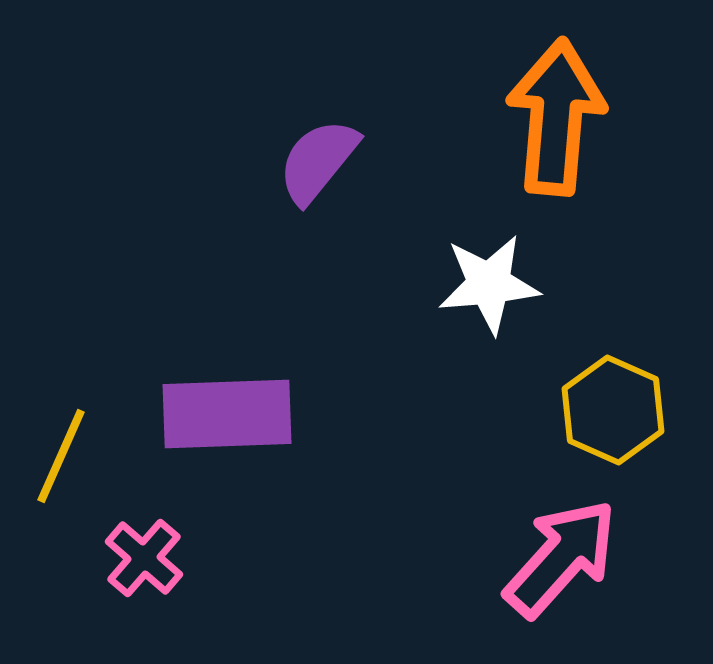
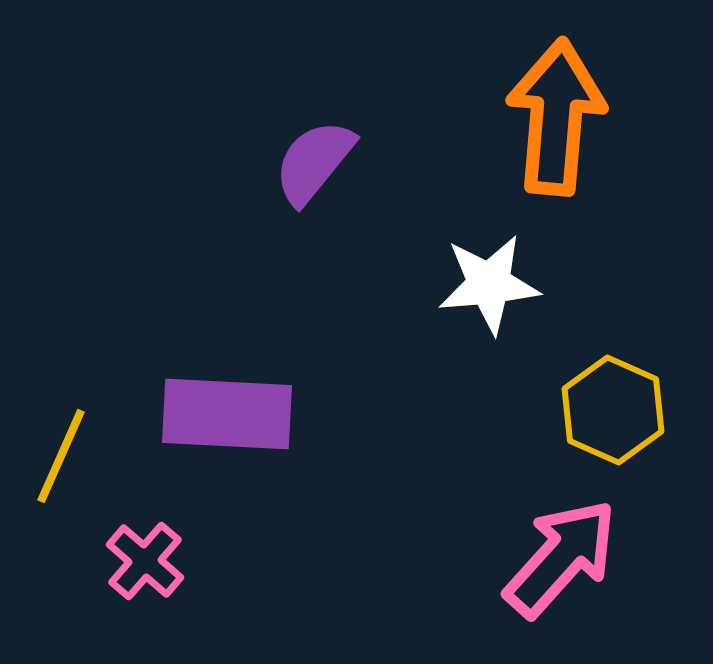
purple semicircle: moved 4 px left, 1 px down
purple rectangle: rotated 5 degrees clockwise
pink cross: moved 1 px right, 3 px down
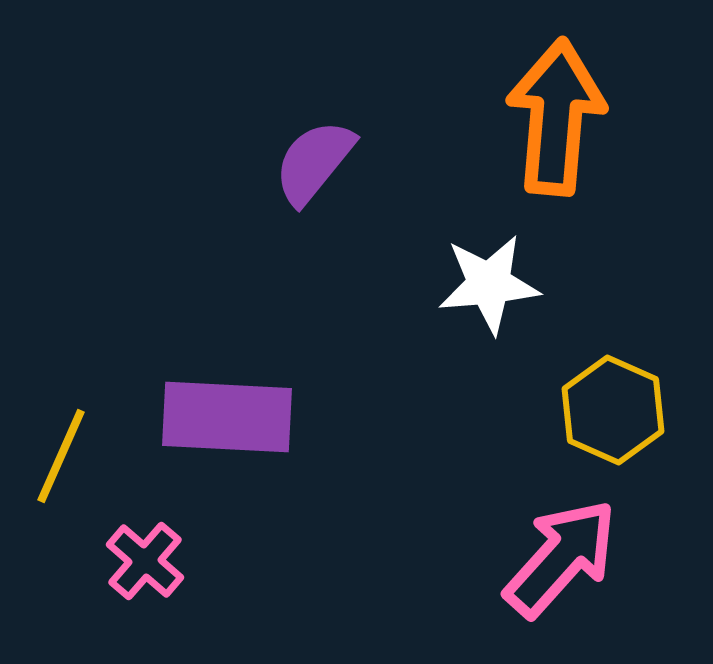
purple rectangle: moved 3 px down
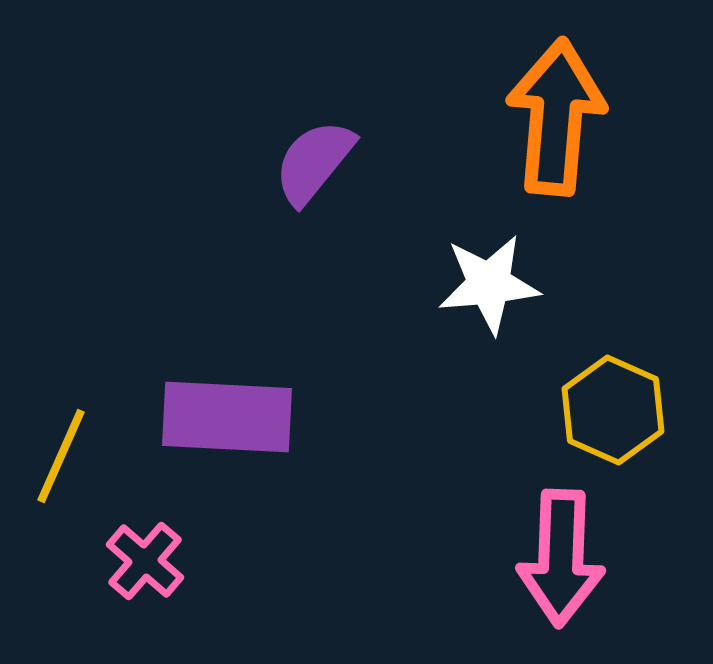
pink arrow: rotated 140 degrees clockwise
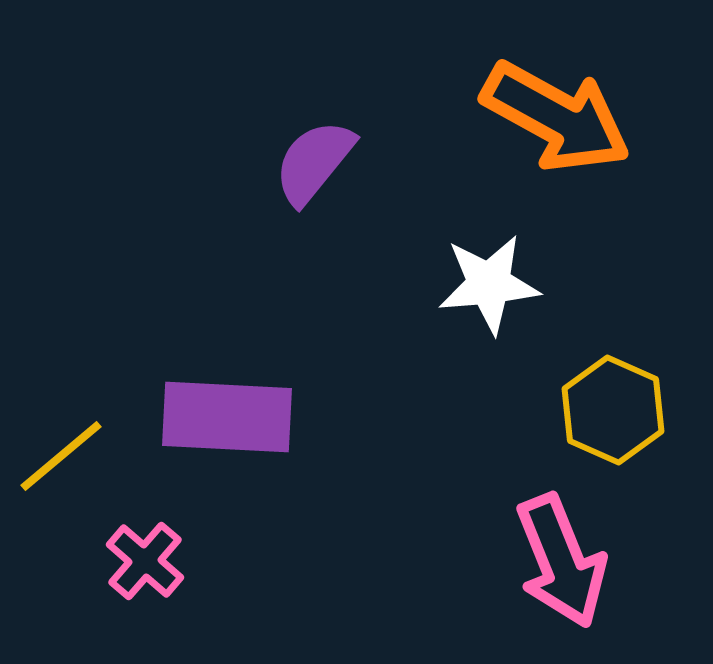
orange arrow: rotated 114 degrees clockwise
yellow line: rotated 26 degrees clockwise
pink arrow: moved 3 px down; rotated 24 degrees counterclockwise
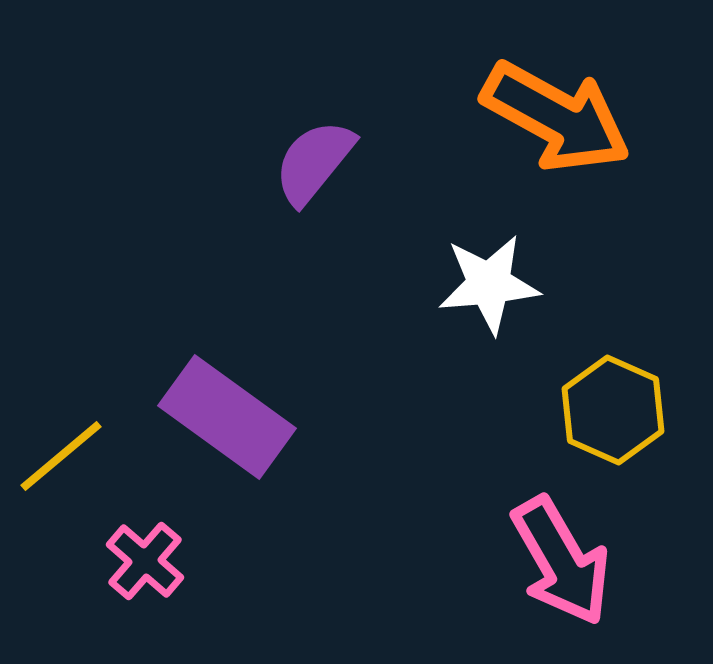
purple rectangle: rotated 33 degrees clockwise
pink arrow: rotated 8 degrees counterclockwise
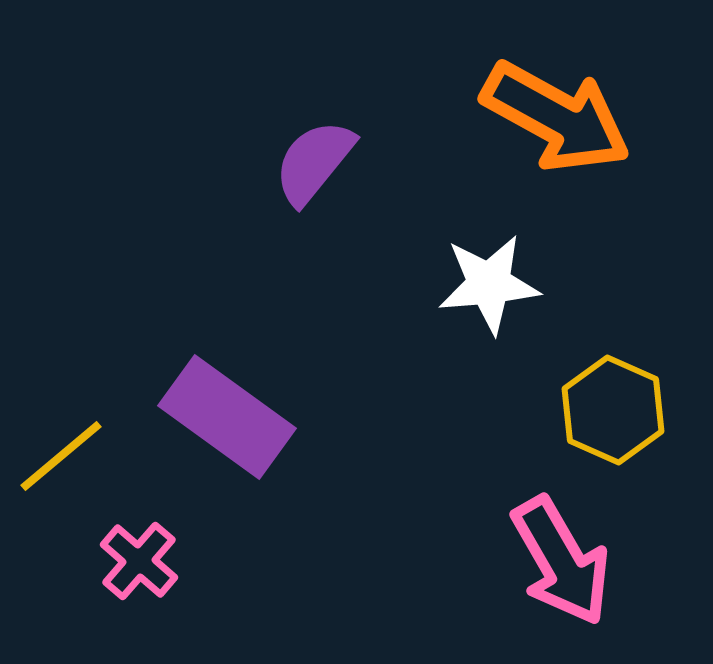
pink cross: moved 6 px left
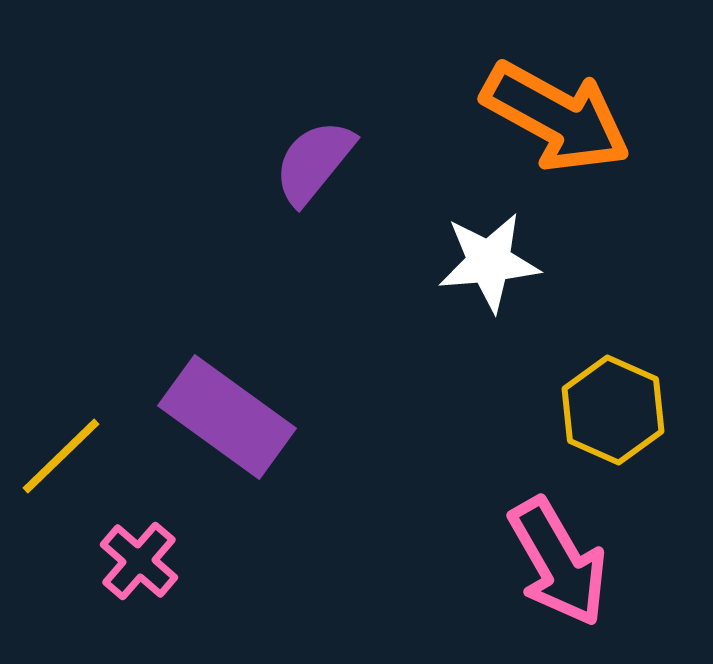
white star: moved 22 px up
yellow line: rotated 4 degrees counterclockwise
pink arrow: moved 3 px left, 1 px down
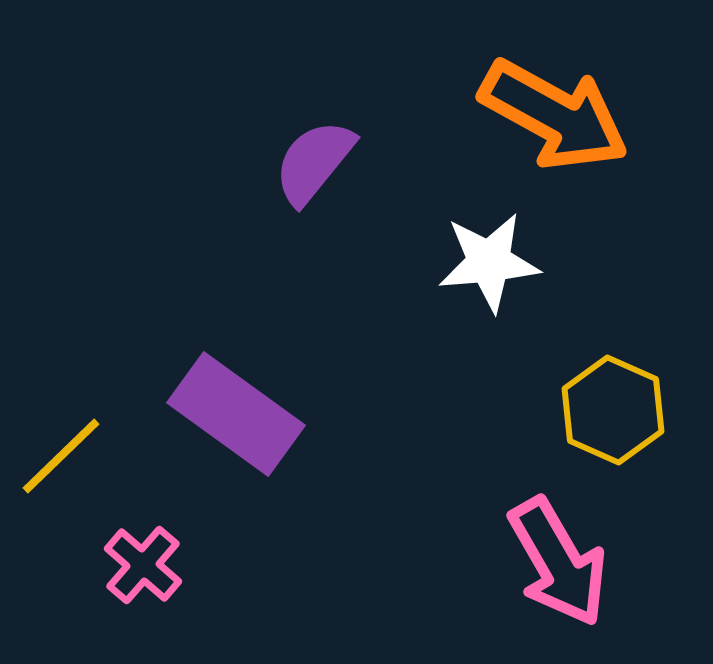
orange arrow: moved 2 px left, 2 px up
purple rectangle: moved 9 px right, 3 px up
pink cross: moved 4 px right, 4 px down
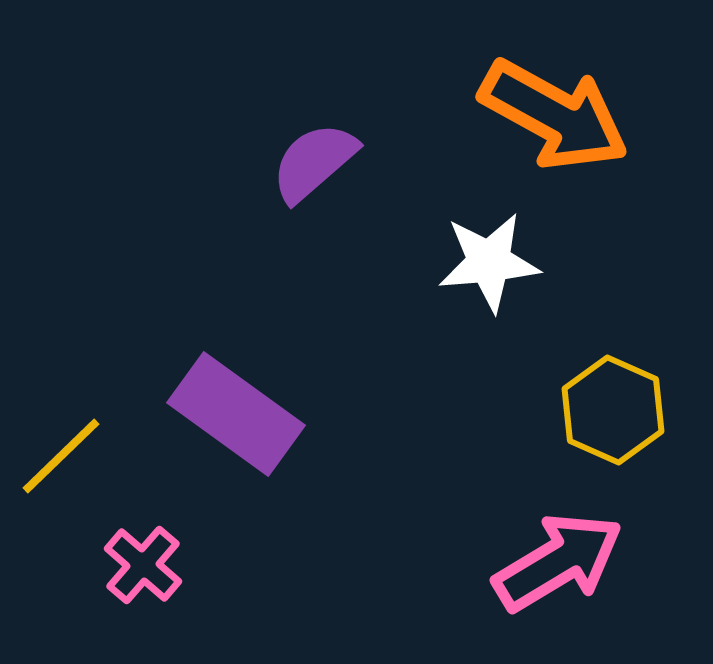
purple semicircle: rotated 10 degrees clockwise
pink arrow: rotated 91 degrees counterclockwise
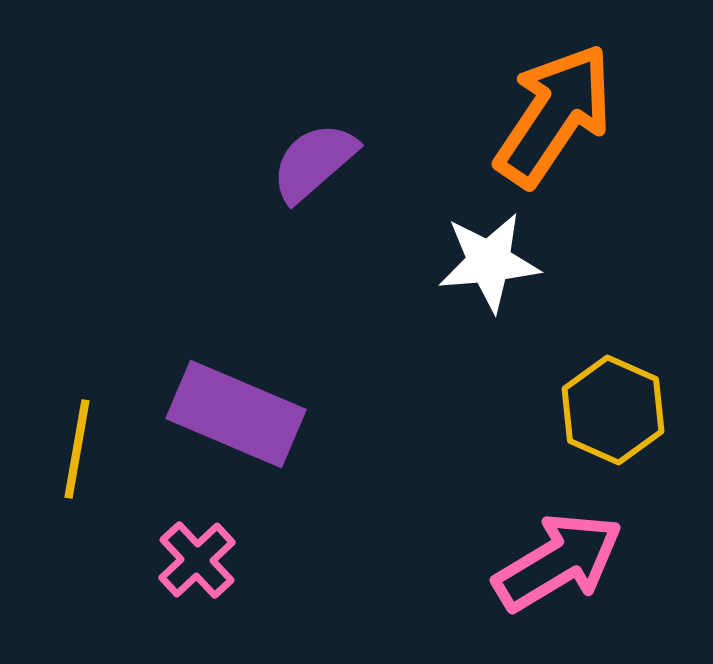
orange arrow: rotated 85 degrees counterclockwise
purple rectangle: rotated 13 degrees counterclockwise
yellow line: moved 16 px right, 7 px up; rotated 36 degrees counterclockwise
pink cross: moved 54 px right, 5 px up; rotated 6 degrees clockwise
